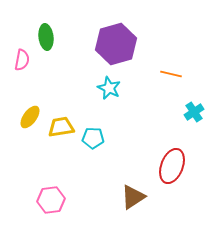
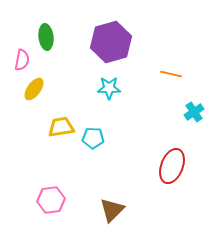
purple hexagon: moved 5 px left, 2 px up
cyan star: rotated 25 degrees counterclockwise
yellow ellipse: moved 4 px right, 28 px up
brown triangle: moved 21 px left, 13 px down; rotated 12 degrees counterclockwise
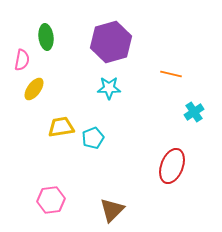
cyan pentagon: rotated 25 degrees counterclockwise
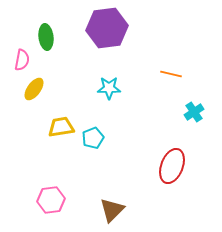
purple hexagon: moved 4 px left, 14 px up; rotated 9 degrees clockwise
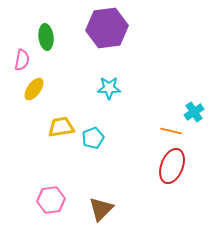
orange line: moved 57 px down
brown triangle: moved 11 px left, 1 px up
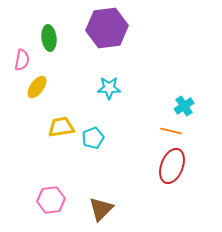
green ellipse: moved 3 px right, 1 px down
yellow ellipse: moved 3 px right, 2 px up
cyan cross: moved 10 px left, 6 px up
